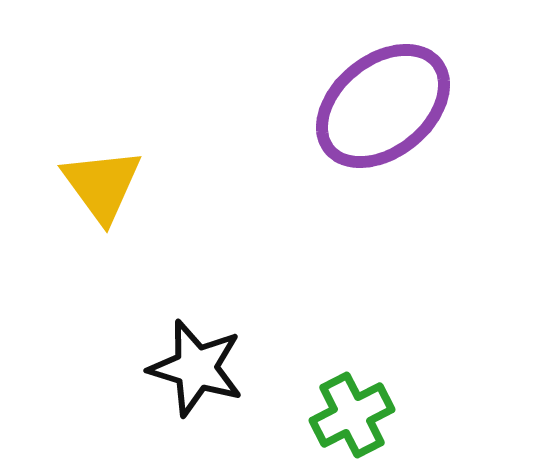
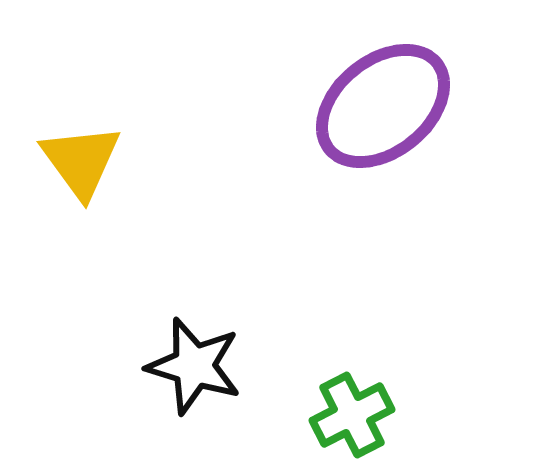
yellow triangle: moved 21 px left, 24 px up
black star: moved 2 px left, 2 px up
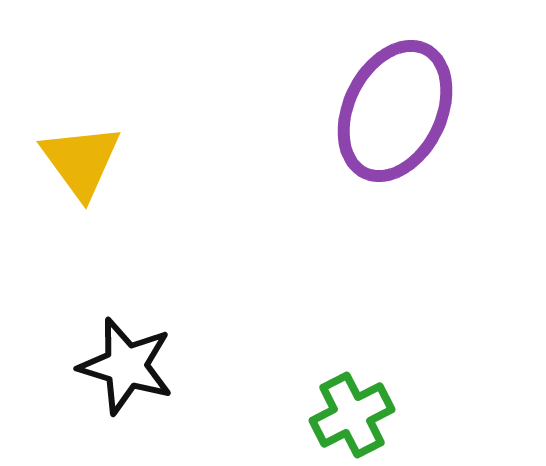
purple ellipse: moved 12 px right, 5 px down; rotated 25 degrees counterclockwise
black star: moved 68 px left
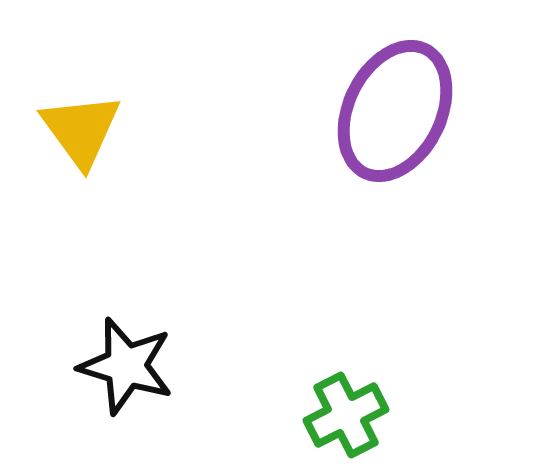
yellow triangle: moved 31 px up
green cross: moved 6 px left
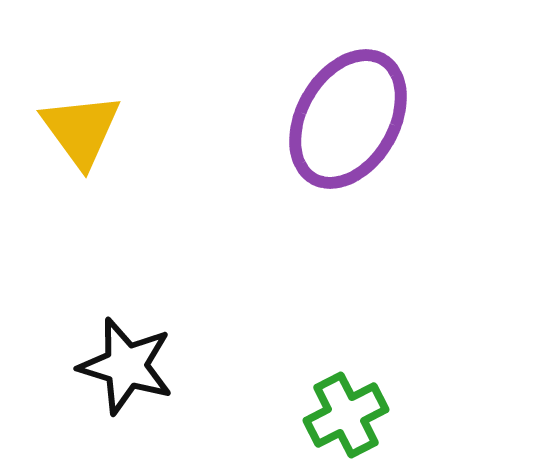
purple ellipse: moved 47 px left, 8 px down; rotated 4 degrees clockwise
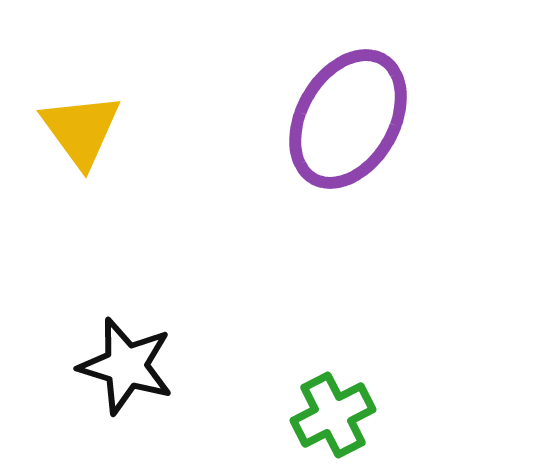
green cross: moved 13 px left
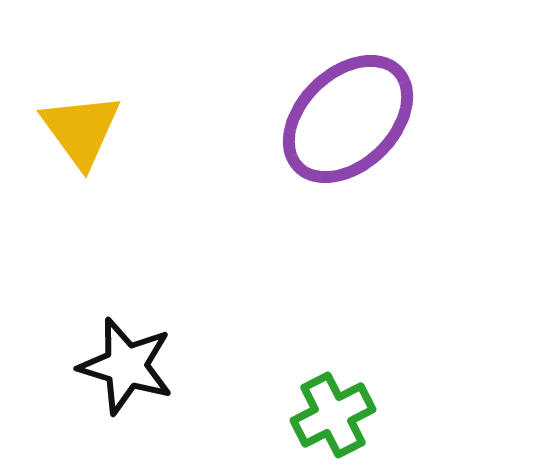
purple ellipse: rotated 16 degrees clockwise
